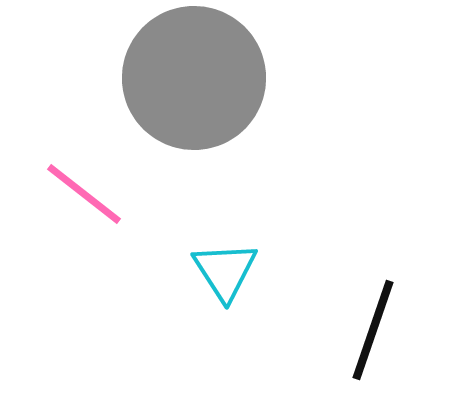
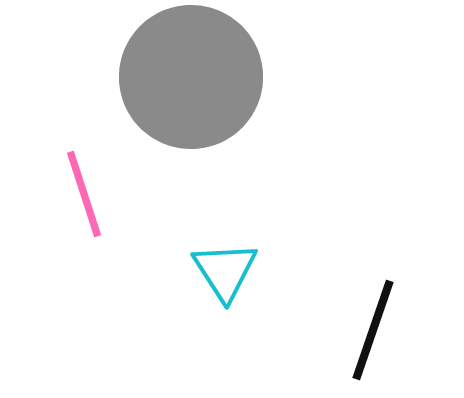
gray circle: moved 3 px left, 1 px up
pink line: rotated 34 degrees clockwise
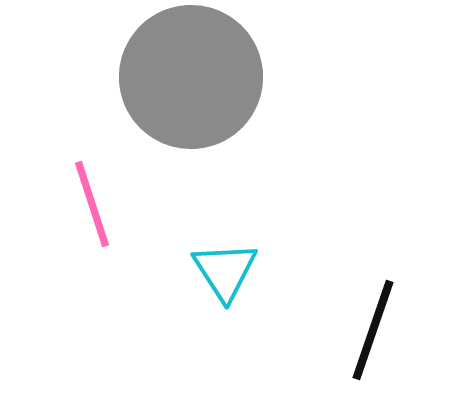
pink line: moved 8 px right, 10 px down
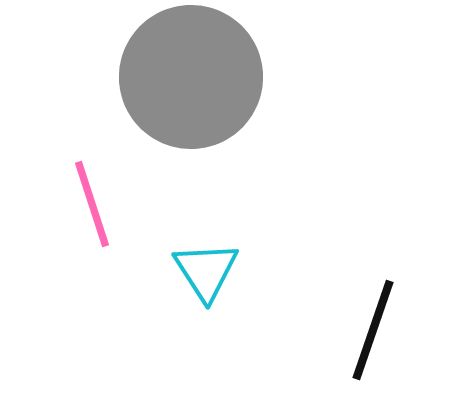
cyan triangle: moved 19 px left
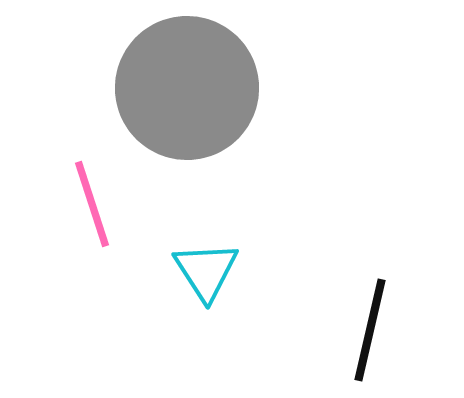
gray circle: moved 4 px left, 11 px down
black line: moved 3 px left; rotated 6 degrees counterclockwise
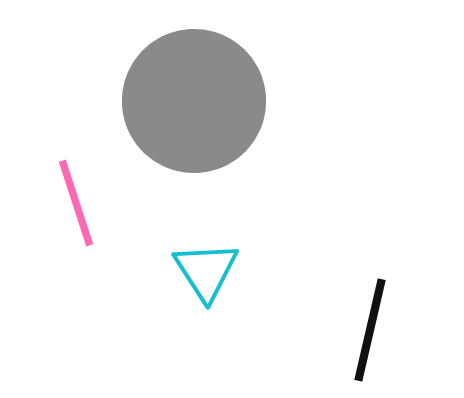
gray circle: moved 7 px right, 13 px down
pink line: moved 16 px left, 1 px up
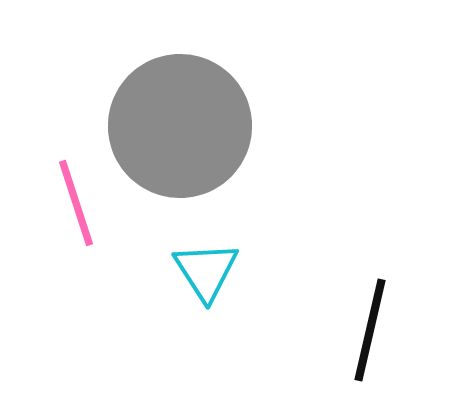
gray circle: moved 14 px left, 25 px down
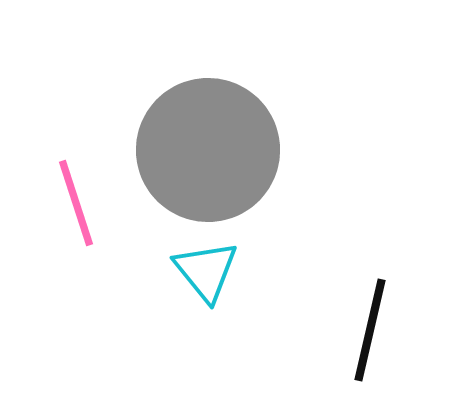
gray circle: moved 28 px right, 24 px down
cyan triangle: rotated 6 degrees counterclockwise
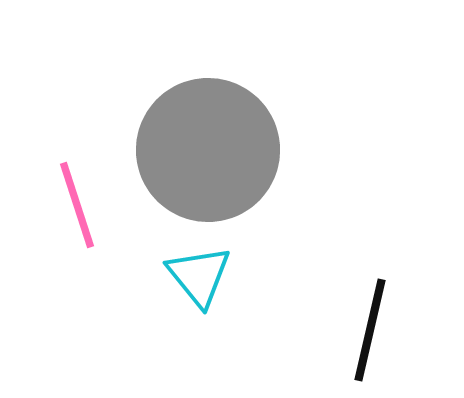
pink line: moved 1 px right, 2 px down
cyan triangle: moved 7 px left, 5 px down
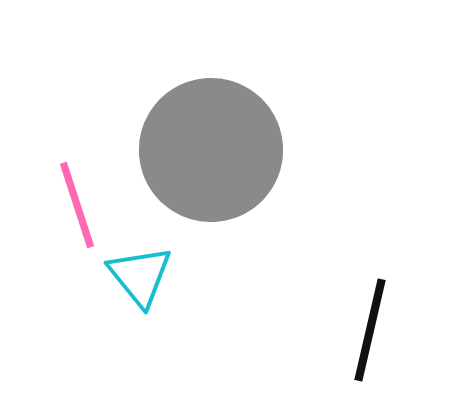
gray circle: moved 3 px right
cyan triangle: moved 59 px left
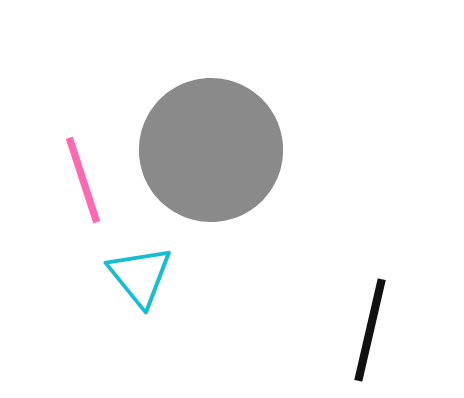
pink line: moved 6 px right, 25 px up
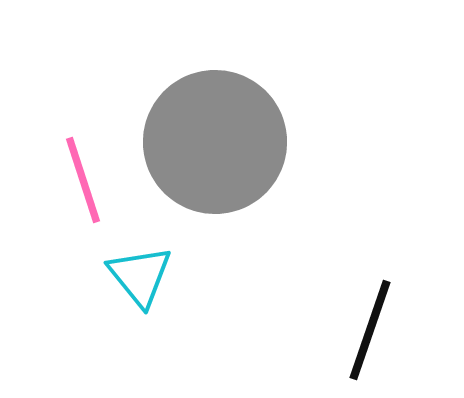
gray circle: moved 4 px right, 8 px up
black line: rotated 6 degrees clockwise
